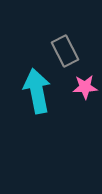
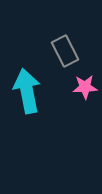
cyan arrow: moved 10 px left
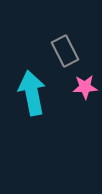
cyan arrow: moved 5 px right, 2 px down
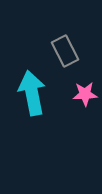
pink star: moved 7 px down
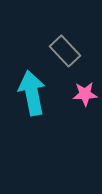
gray rectangle: rotated 16 degrees counterclockwise
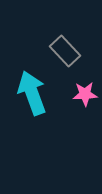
cyan arrow: rotated 9 degrees counterclockwise
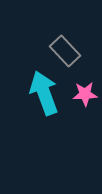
cyan arrow: moved 12 px right
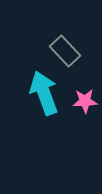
pink star: moved 7 px down
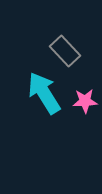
cyan arrow: rotated 12 degrees counterclockwise
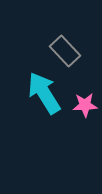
pink star: moved 4 px down
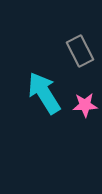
gray rectangle: moved 15 px right; rotated 16 degrees clockwise
